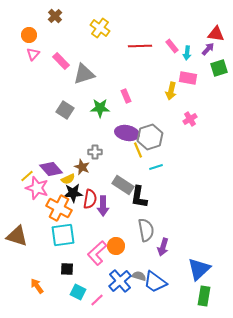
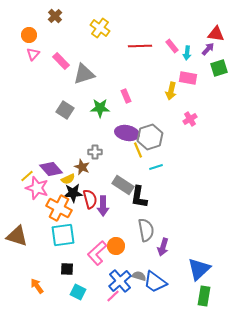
red semicircle at (90, 199): rotated 24 degrees counterclockwise
pink line at (97, 300): moved 16 px right, 4 px up
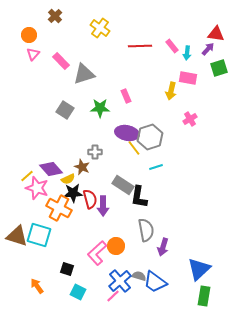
yellow line at (138, 150): moved 4 px left, 2 px up; rotated 14 degrees counterclockwise
cyan square at (63, 235): moved 24 px left; rotated 25 degrees clockwise
black square at (67, 269): rotated 16 degrees clockwise
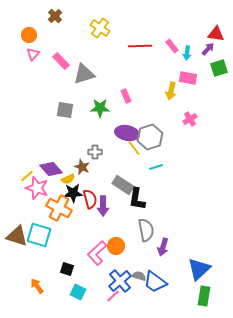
gray square at (65, 110): rotated 24 degrees counterclockwise
black L-shape at (139, 197): moved 2 px left, 2 px down
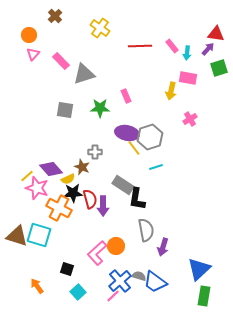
cyan square at (78, 292): rotated 21 degrees clockwise
